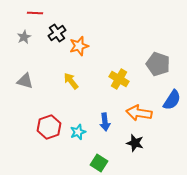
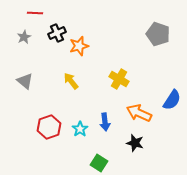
black cross: rotated 12 degrees clockwise
gray pentagon: moved 30 px up
gray triangle: rotated 24 degrees clockwise
orange arrow: rotated 15 degrees clockwise
cyan star: moved 2 px right, 3 px up; rotated 14 degrees counterclockwise
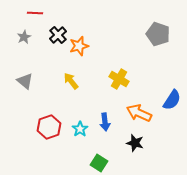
black cross: moved 1 px right, 2 px down; rotated 18 degrees counterclockwise
